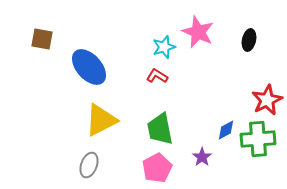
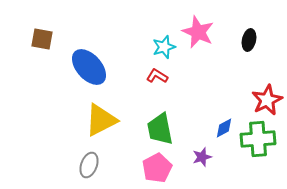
blue diamond: moved 2 px left, 2 px up
purple star: rotated 18 degrees clockwise
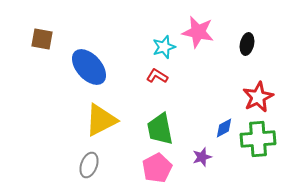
pink star: rotated 12 degrees counterclockwise
black ellipse: moved 2 px left, 4 px down
red star: moved 9 px left, 3 px up
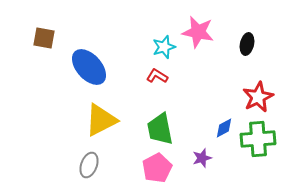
brown square: moved 2 px right, 1 px up
purple star: moved 1 px down
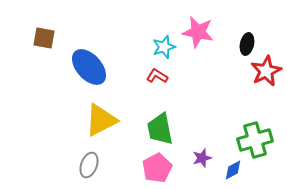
red star: moved 8 px right, 26 px up
blue diamond: moved 9 px right, 42 px down
green cross: moved 3 px left, 1 px down; rotated 12 degrees counterclockwise
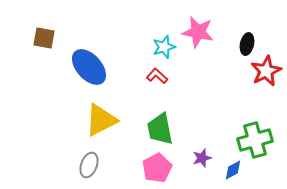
red L-shape: rotated 10 degrees clockwise
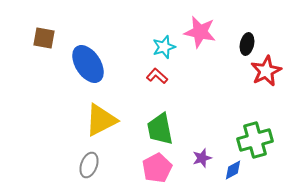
pink star: moved 2 px right
blue ellipse: moved 1 px left, 3 px up; rotated 9 degrees clockwise
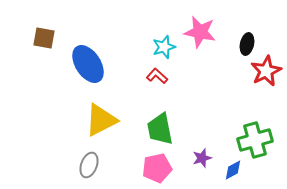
pink pentagon: rotated 16 degrees clockwise
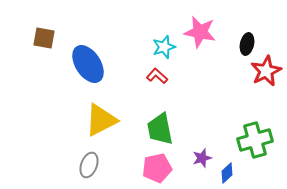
blue diamond: moved 6 px left, 3 px down; rotated 15 degrees counterclockwise
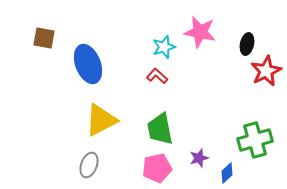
blue ellipse: rotated 12 degrees clockwise
purple star: moved 3 px left
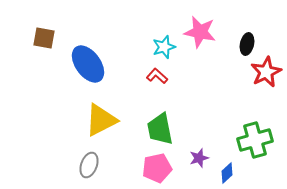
blue ellipse: rotated 15 degrees counterclockwise
red star: moved 1 px down
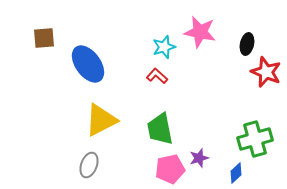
brown square: rotated 15 degrees counterclockwise
red star: rotated 24 degrees counterclockwise
green cross: moved 1 px up
pink pentagon: moved 13 px right, 1 px down
blue diamond: moved 9 px right
